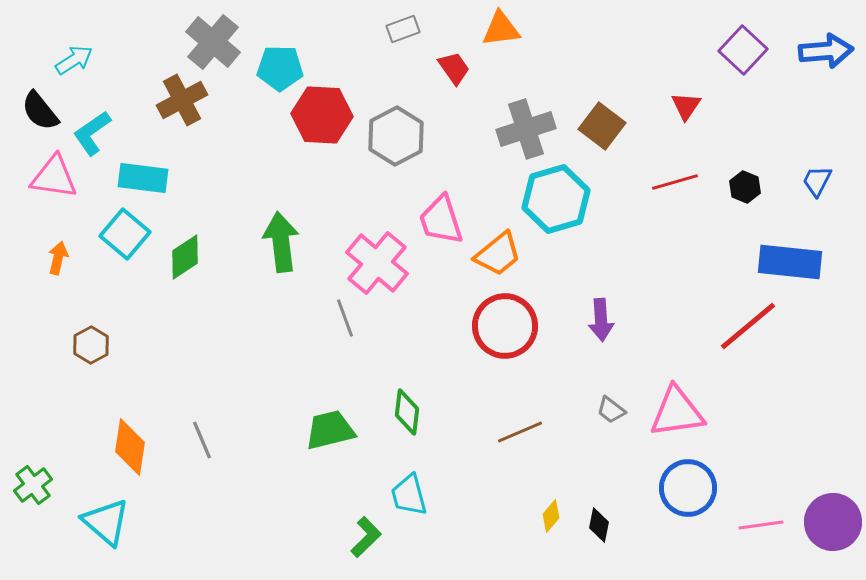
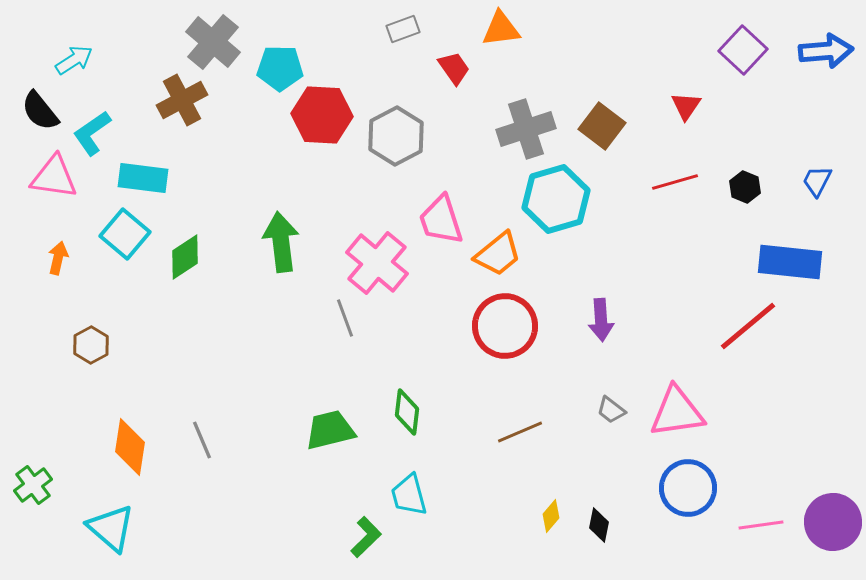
cyan triangle at (106, 522): moved 5 px right, 6 px down
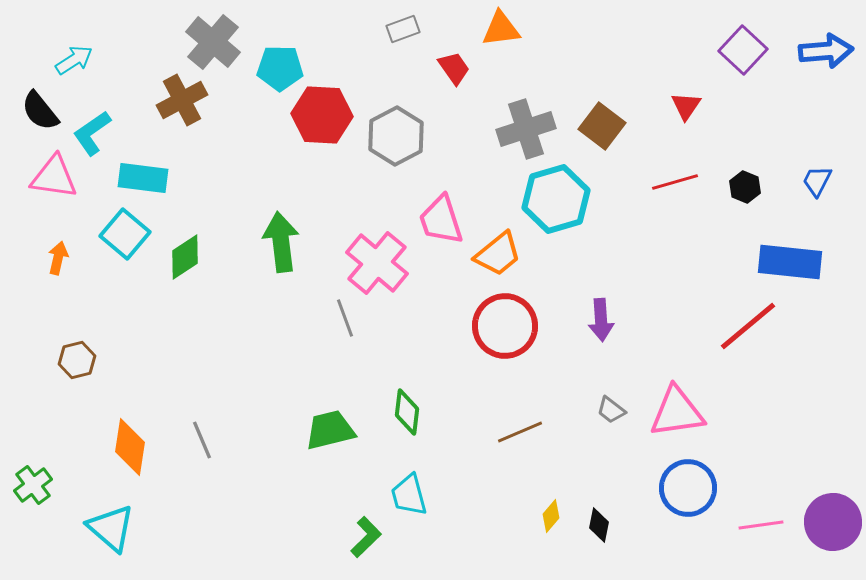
brown hexagon at (91, 345): moved 14 px left, 15 px down; rotated 15 degrees clockwise
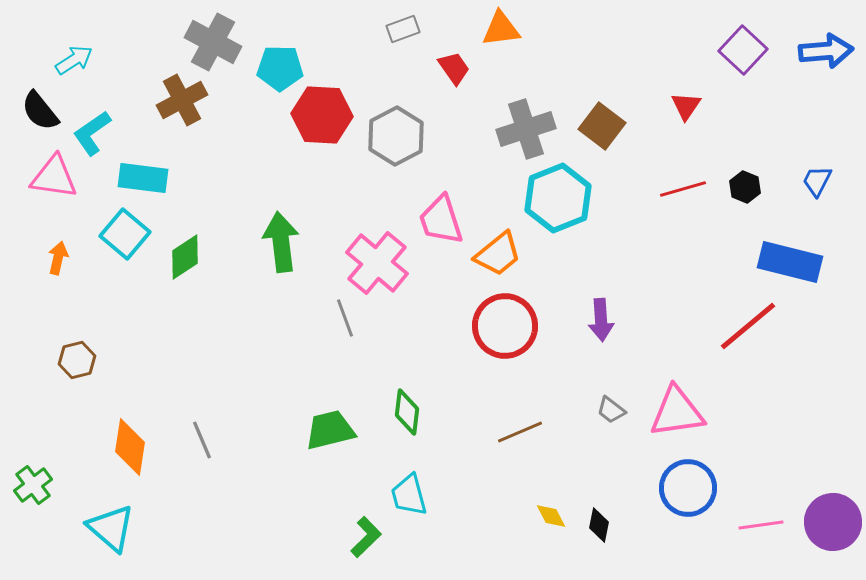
gray cross at (213, 42): rotated 12 degrees counterclockwise
red line at (675, 182): moved 8 px right, 7 px down
cyan hexagon at (556, 199): moved 2 px right, 1 px up; rotated 6 degrees counterclockwise
blue rectangle at (790, 262): rotated 8 degrees clockwise
yellow diamond at (551, 516): rotated 68 degrees counterclockwise
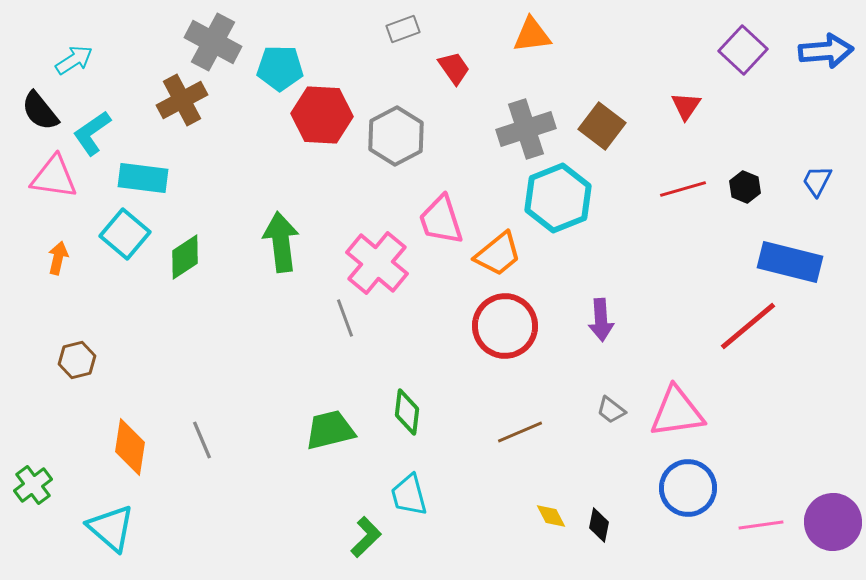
orange triangle at (501, 29): moved 31 px right, 6 px down
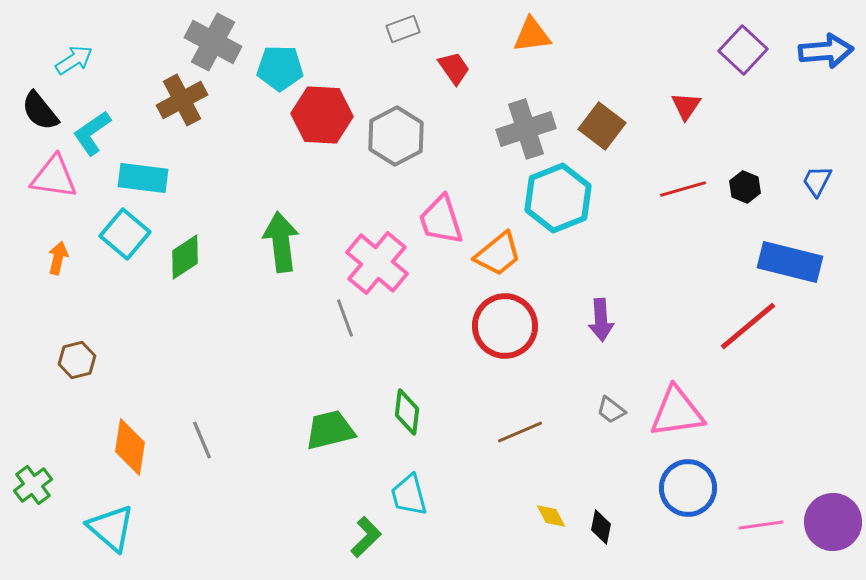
black diamond at (599, 525): moved 2 px right, 2 px down
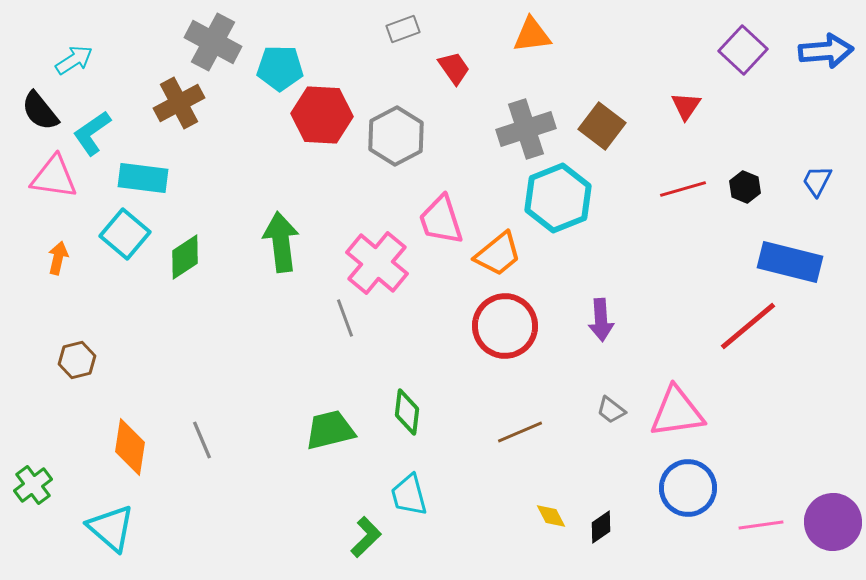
brown cross at (182, 100): moved 3 px left, 3 px down
black diamond at (601, 527): rotated 44 degrees clockwise
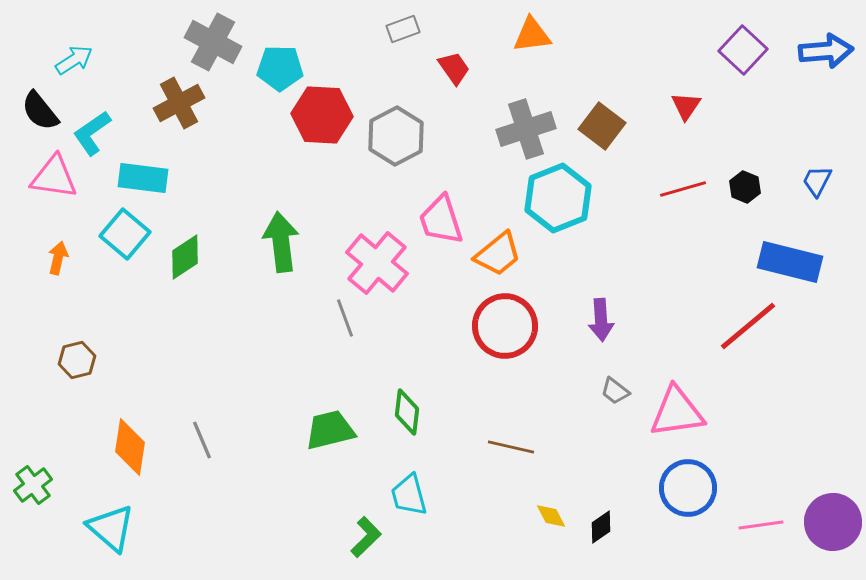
gray trapezoid at (611, 410): moved 4 px right, 19 px up
brown line at (520, 432): moved 9 px left, 15 px down; rotated 36 degrees clockwise
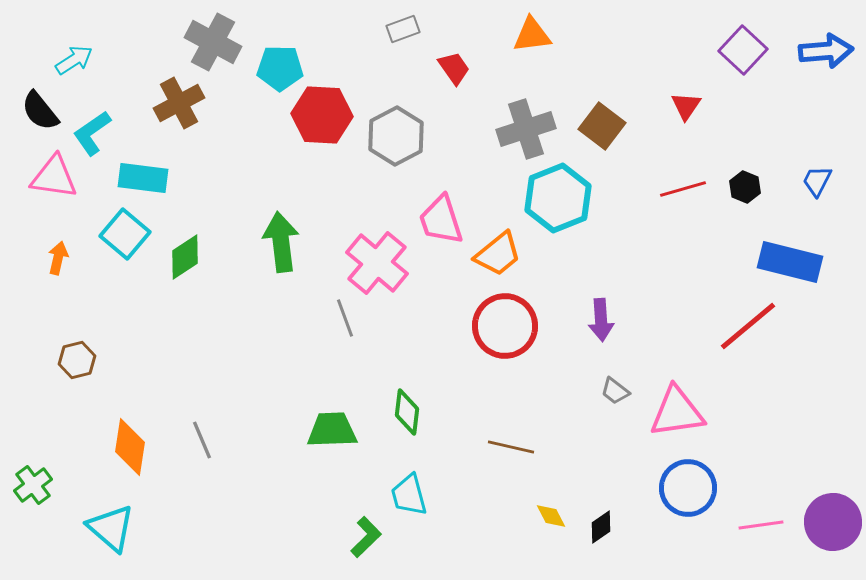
green trapezoid at (330, 430): moved 2 px right; rotated 12 degrees clockwise
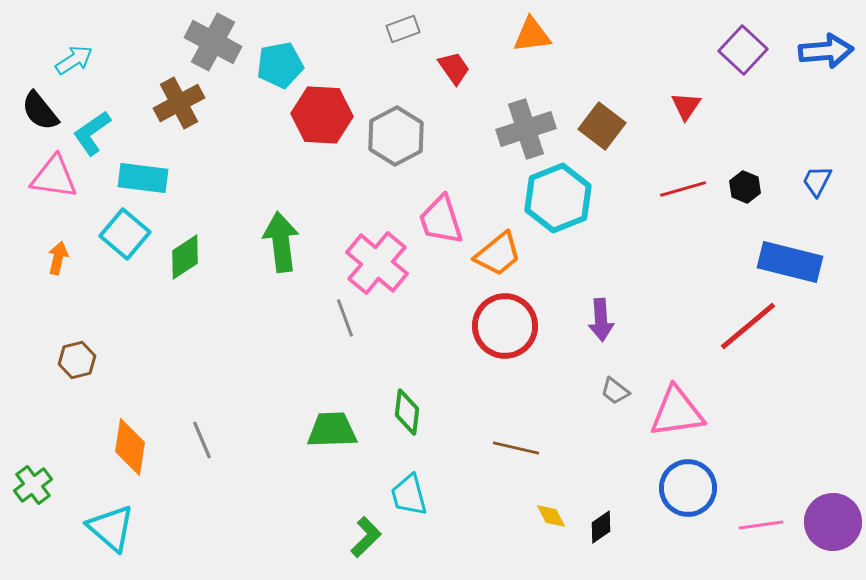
cyan pentagon at (280, 68): moved 3 px up; rotated 12 degrees counterclockwise
brown line at (511, 447): moved 5 px right, 1 px down
